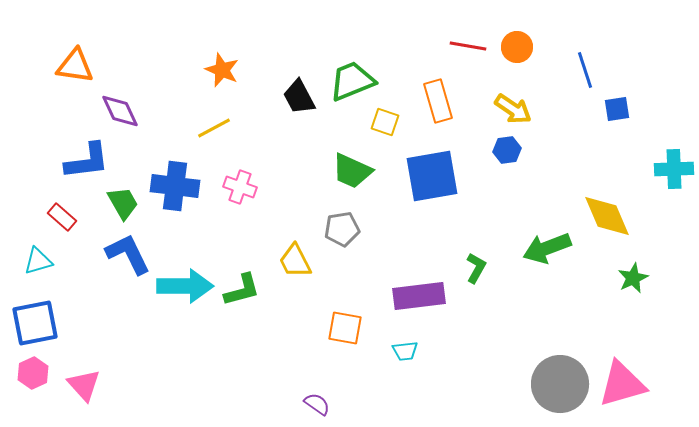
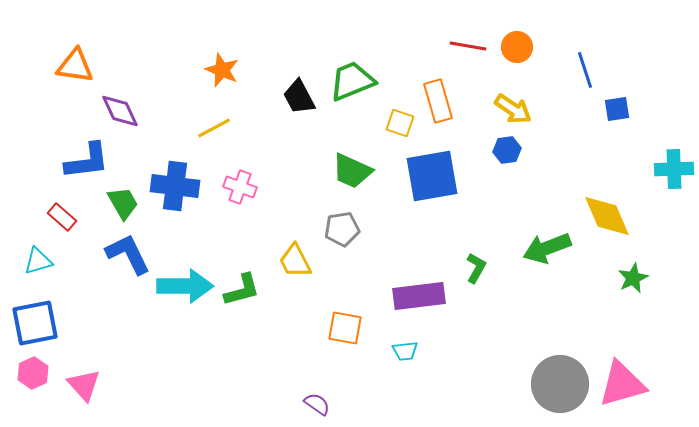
yellow square at (385, 122): moved 15 px right, 1 px down
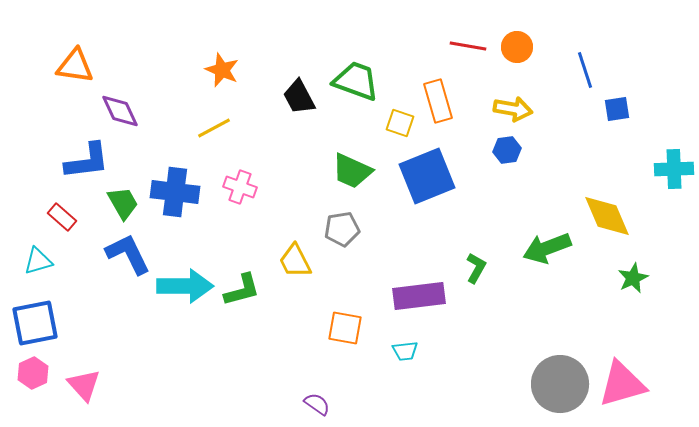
green trapezoid at (352, 81): moved 4 px right; rotated 42 degrees clockwise
yellow arrow at (513, 109): rotated 24 degrees counterclockwise
blue square at (432, 176): moved 5 px left; rotated 12 degrees counterclockwise
blue cross at (175, 186): moved 6 px down
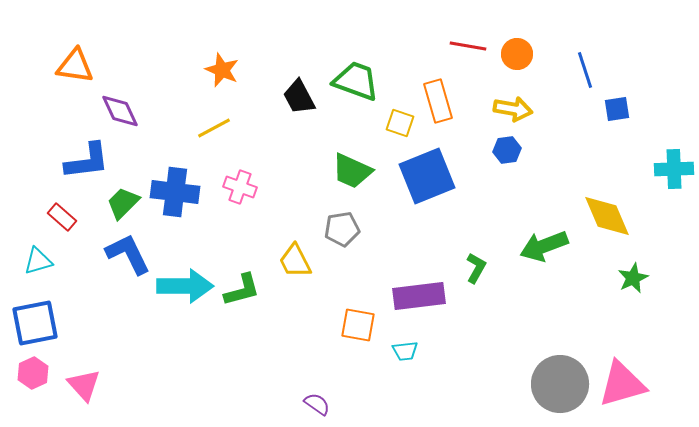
orange circle at (517, 47): moved 7 px down
green trapezoid at (123, 203): rotated 105 degrees counterclockwise
green arrow at (547, 248): moved 3 px left, 2 px up
orange square at (345, 328): moved 13 px right, 3 px up
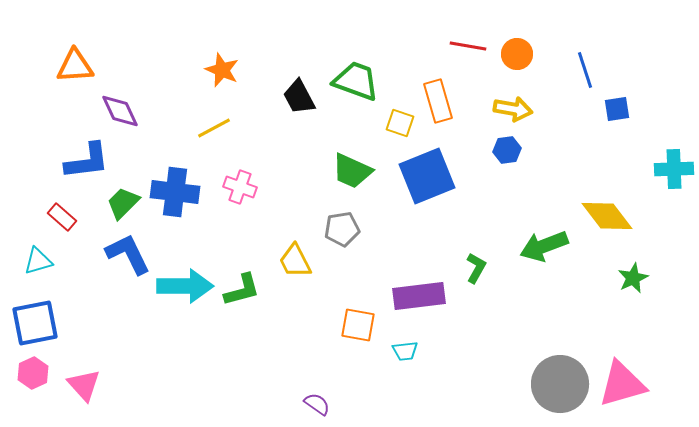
orange triangle at (75, 66): rotated 12 degrees counterclockwise
yellow diamond at (607, 216): rotated 14 degrees counterclockwise
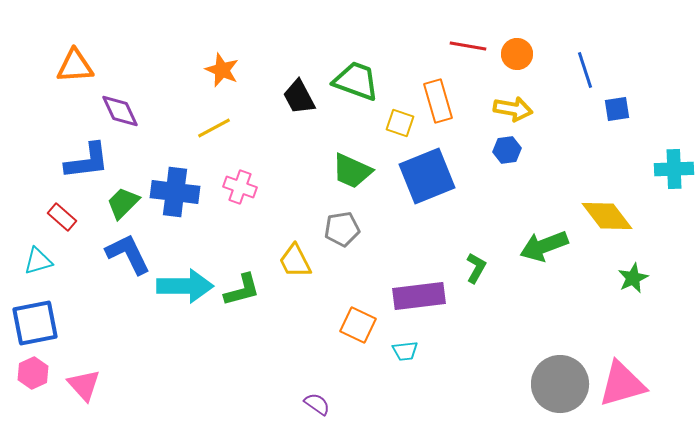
orange square at (358, 325): rotated 15 degrees clockwise
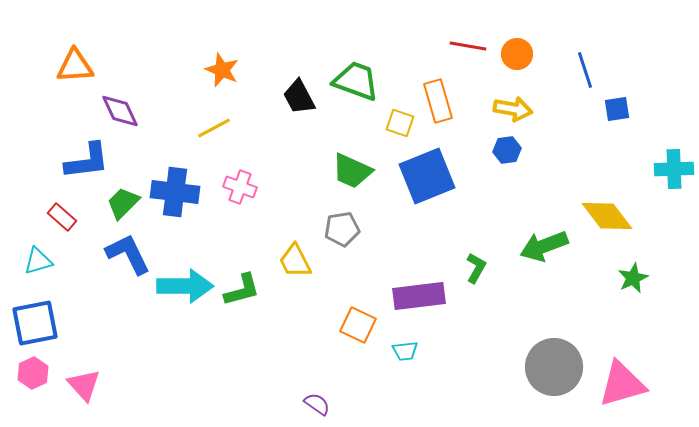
gray circle at (560, 384): moved 6 px left, 17 px up
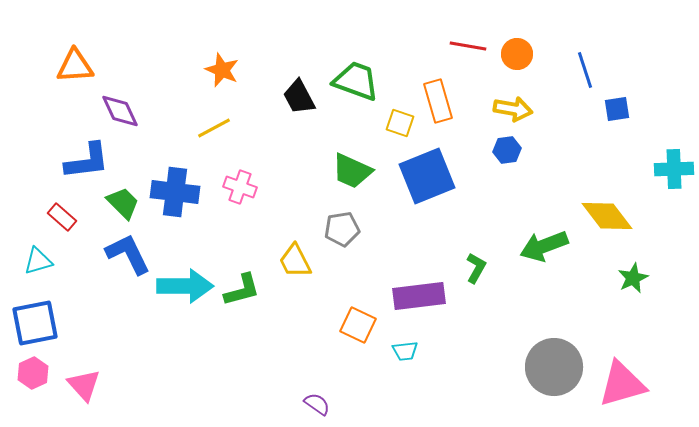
green trapezoid at (123, 203): rotated 90 degrees clockwise
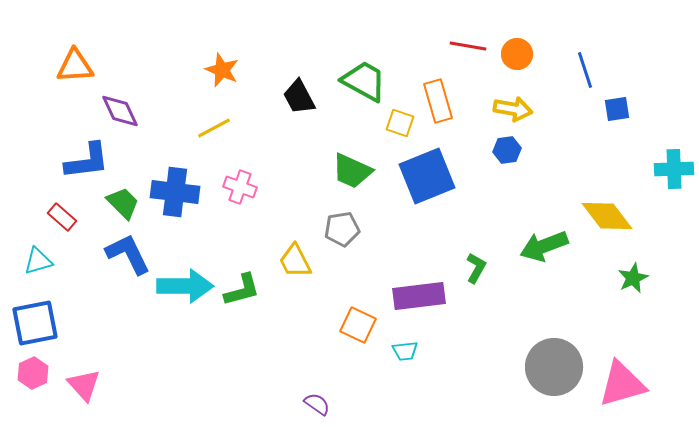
green trapezoid at (356, 81): moved 8 px right; rotated 9 degrees clockwise
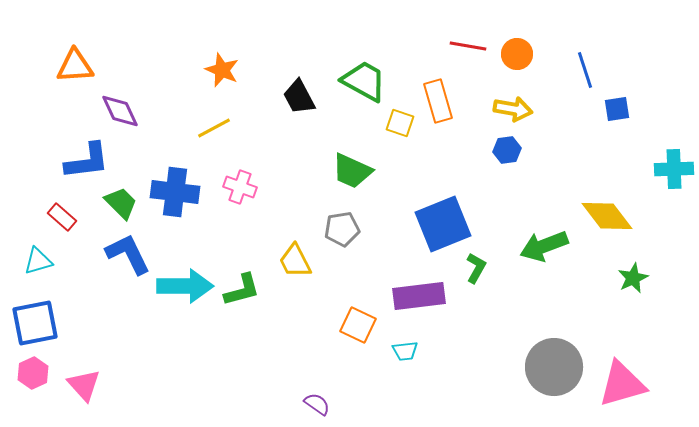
blue square at (427, 176): moved 16 px right, 48 px down
green trapezoid at (123, 203): moved 2 px left
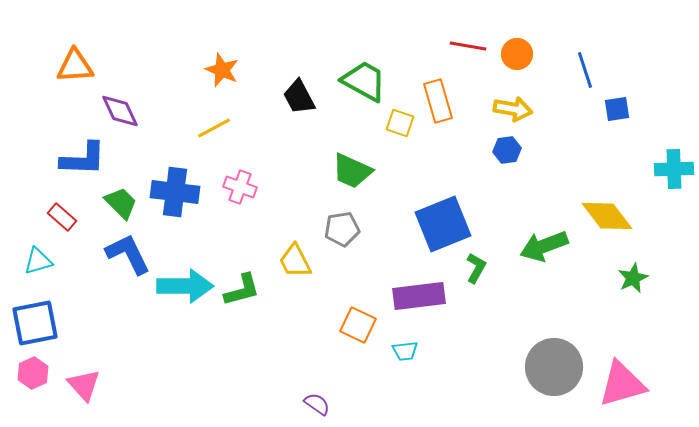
blue L-shape at (87, 161): moved 4 px left, 2 px up; rotated 9 degrees clockwise
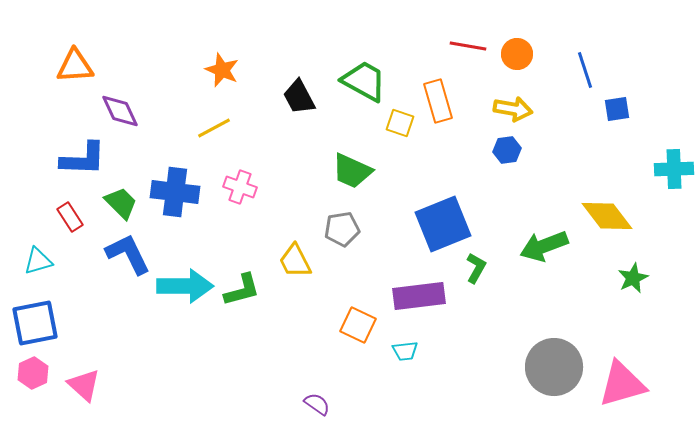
red rectangle at (62, 217): moved 8 px right; rotated 16 degrees clockwise
pink triangle at (84, 385): rotated 6 degrees counterclockwise
